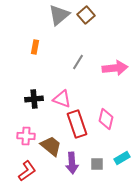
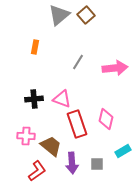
cyan rectangle: moved 1 px right, 7 px up
red L-shape: moved 10 px right
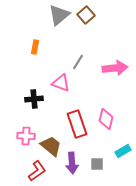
pink triangle: moved 1 px left, 16 px up
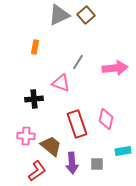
gray triangle: rotated 15 degrees clockwise
cyan rectangle: rotated 21 degrees clockwise
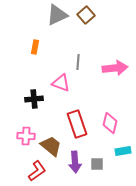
gray triangle: moved 2 px left
gray line: rotated 28 degrees counterclockwise
pink diamond: moved 4 px right, 4 px down
purple arrow: moved 3 px right, 1 px up
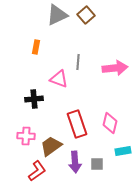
orange rectangle: moved 1 px right
pink triangle: moved 2 px left, 4 px up
brown trapezoid: rotated 75 degrees counterclockwise
